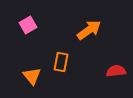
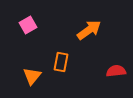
orange triangle: rotated 18 degrees clockwise
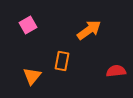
orange rectangle: moved 1 px right, 1 px up
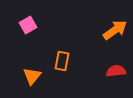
orange arrow: moved 26 px right
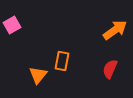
pink square: moved 16 px left
red semicircle: moved 6 px left, 2 px up; rotated 60 degrees counterclockwise
orange triangle: moved 6 px right, 1 px up
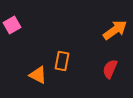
orange triangle: rotated 42 degrees counterclockwise
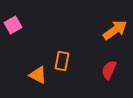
pink square: moved 1 px right
red semicircle: moved 1 px left, 1 px down
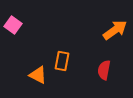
pink square: rotated 24 degrees counterclockwise
red semicircle: moved 5 px left; rotated 12 degrees counterclockwise
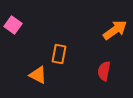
orange rectangle: moved 3 px left, 7 px up
red semicircle: moved 1 px down
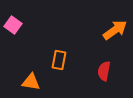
orange rectangle: moved 6 px down
orange triangle: moved 7 px left, 7 px down; rotated 18 degrees counterclockwise
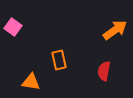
pink square: moved 2 px down
orange rectangle: rotated 24 degrees counterclockwise
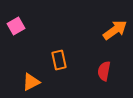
pink square: moved 3 px right, 1 px up; rotated 24 degrees clockwise
orange triangle: rotated 36 degrees counterclockwise
